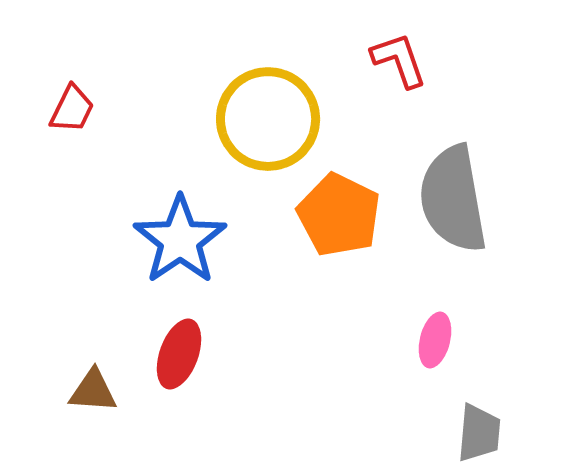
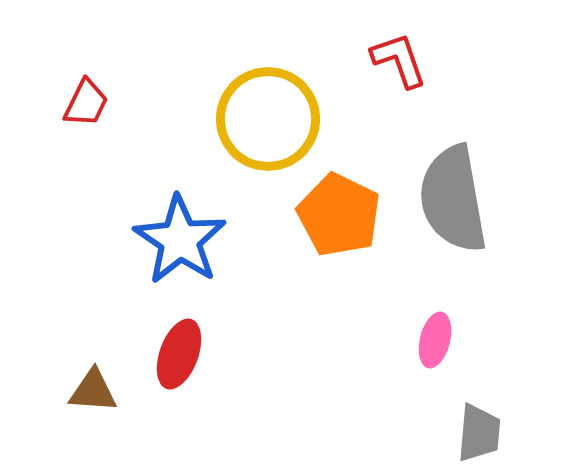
red trapezoid: moved 14 px right, 6 px up
blue star: rotated 4 degrees counterclockwise
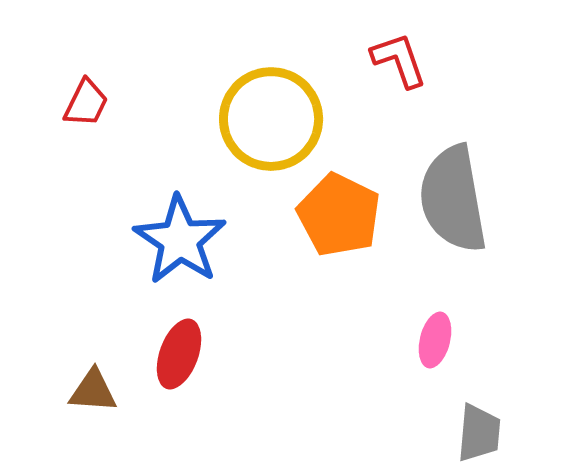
yellow circle: moved 3 px right
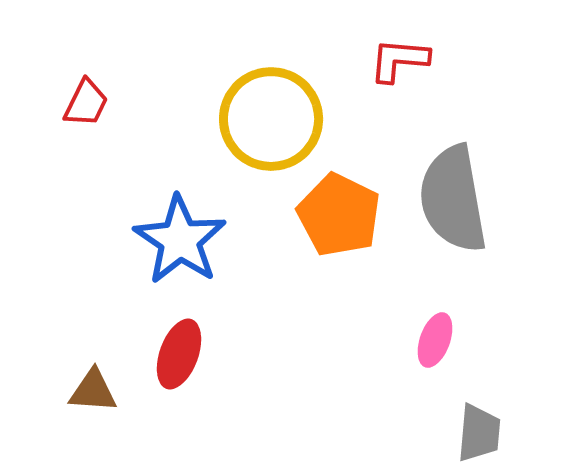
red L-shape: rotated 66 degrees counterclockwise
pink ellipse: rotated 6 degrees clockwise
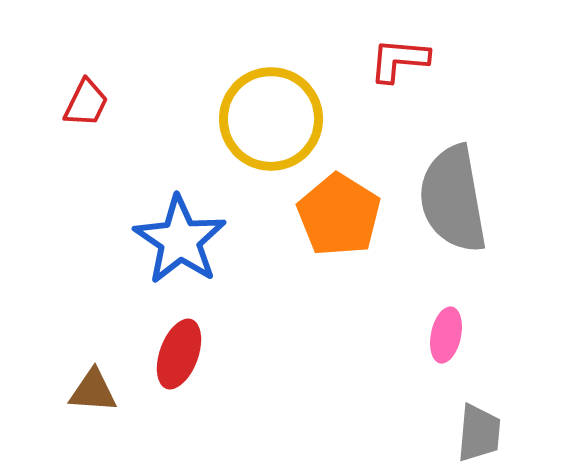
orange pentagon: rotated 6 degrees clockwise
pink ellipse: moved 11 px right, 5 px up; rotated 8 degrees counterclockwise
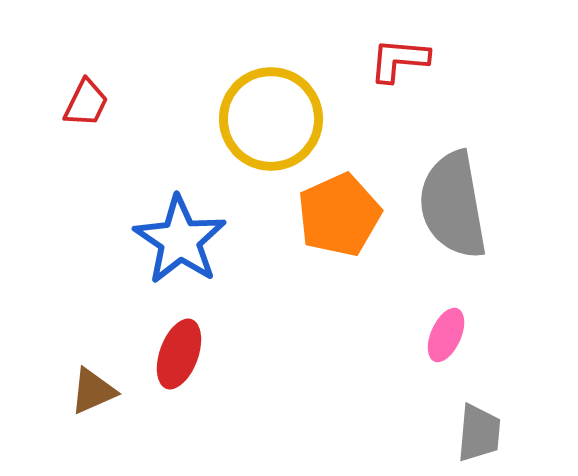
gray semicircle: moved 6 px down
orange pentagon: rotated 16 degrees clockwise
pink ellipse: rotated 12 degrees clockwise
brown triangle: rotated 28 degrees counterclockwise
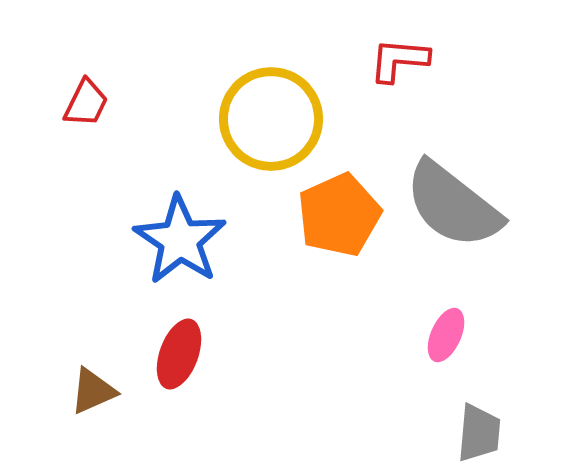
gray semicircle: rotated 42 degrees counterclockwise
